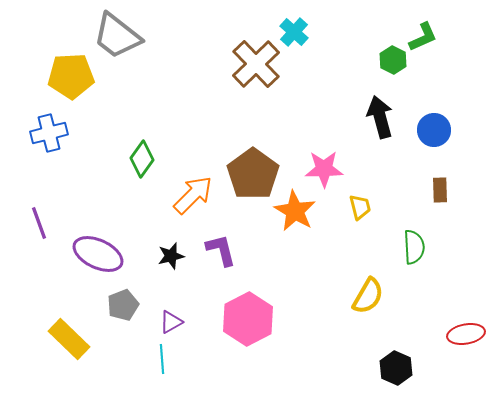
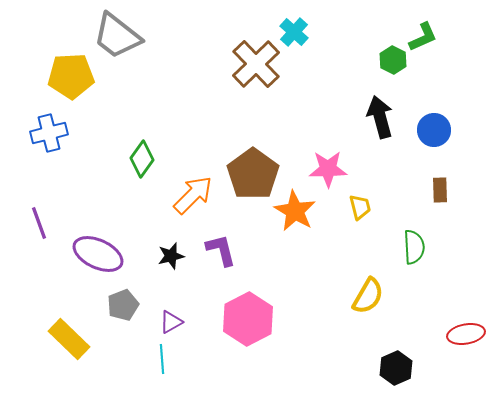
pink star: moved 4 px right
black hexagon: rotated 12 degrees clockwise
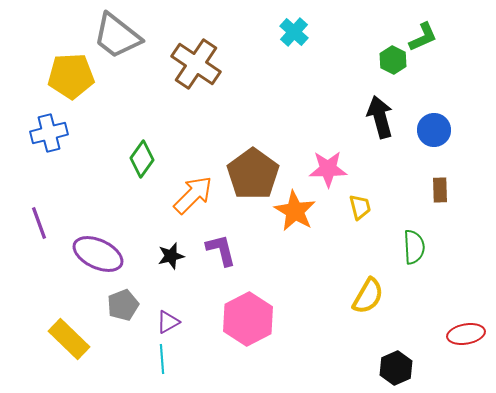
brown cross: moved 60 px left; rotated 12 degrees counterclockwise
purple triangle: moved 3 px left
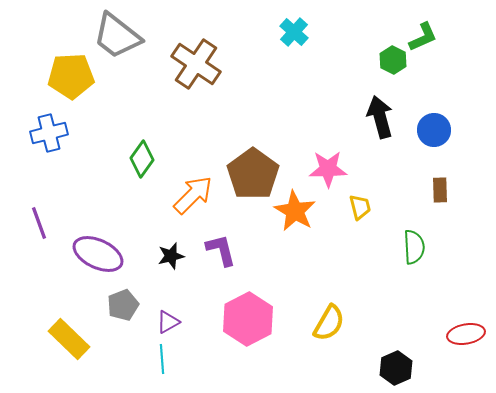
yellow semicircle: moved 39 px left, 27 px down
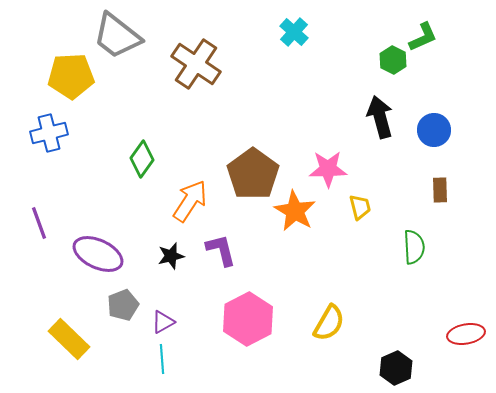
orange arrow: moved 3 px left, 6 px down; rotated 12 degrees counterclockwise
purple triangle: moved 5 px left
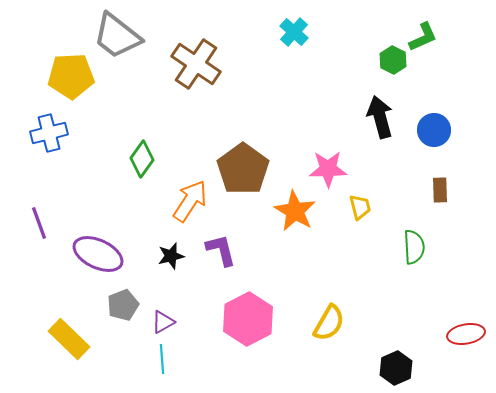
brown pentagon: moved 10 px left, 5 px up
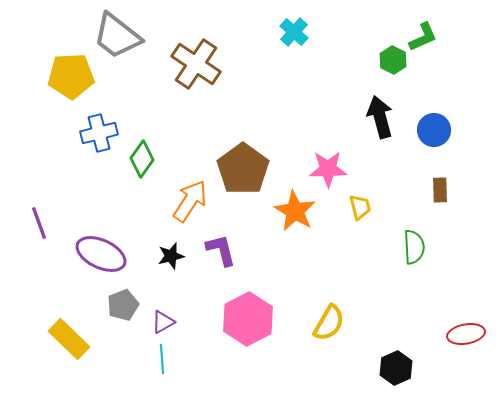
blue cross: moved 50 px right
purple ellipse: moved 3 px right
